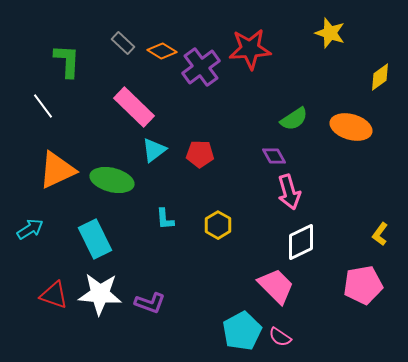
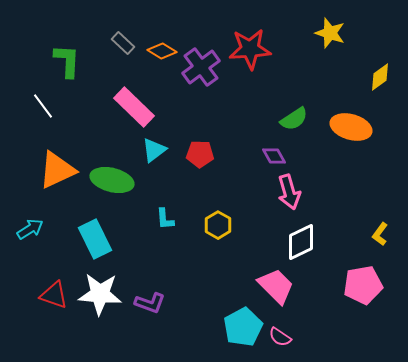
cyan pentagon: moved 1 px right, 4 px up
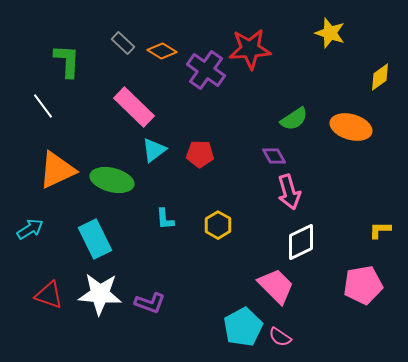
purple cross: moved 5 px right, 3 px down; rotated 18 degrees counterclockwise
yellow L-shape: moved 4 px up; rotated 55 degrees clockwise
red triangle: moved 5 px left
